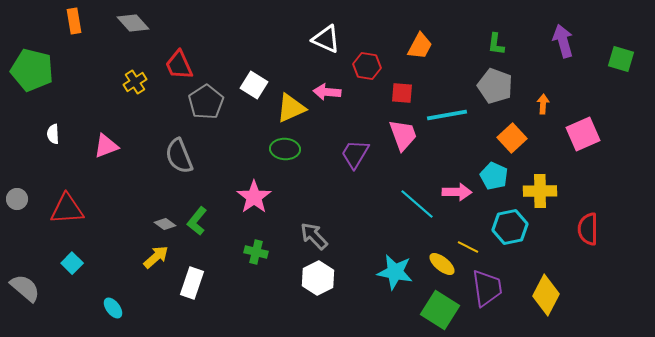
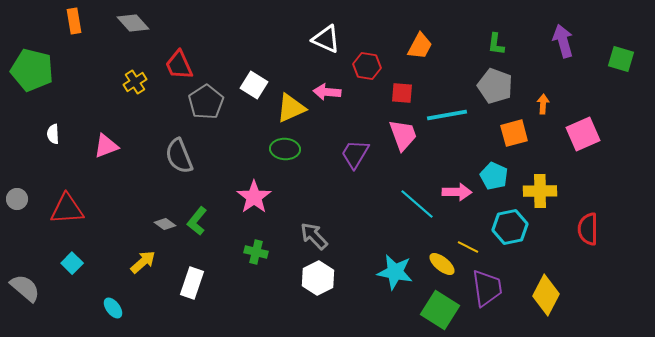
orange square at (512, 138): moved 2 px right, 5 px up; rotated 28 degrees clockwise
yellow arrow at (156, 257): moved 13 px left, 5 px down
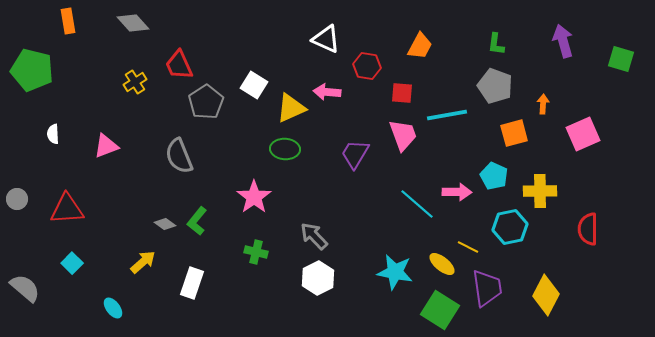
orange rectangle at (74, 21): moved 6 px left
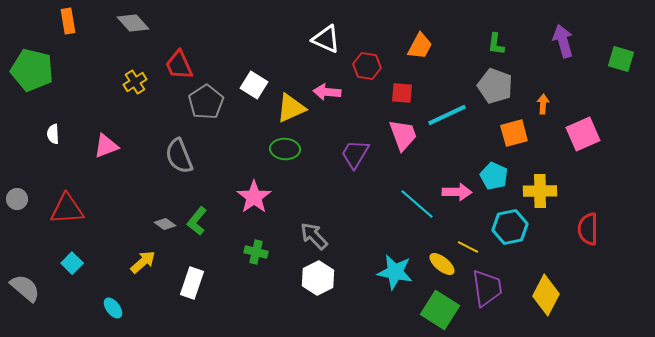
cyan line at (447, 115): rotated 15 degrees counterclockwise
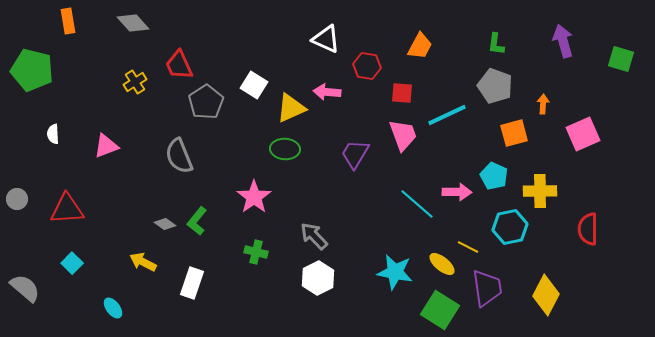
yellow arrow at (143, 262): rotated 112 degrees counterclockwise
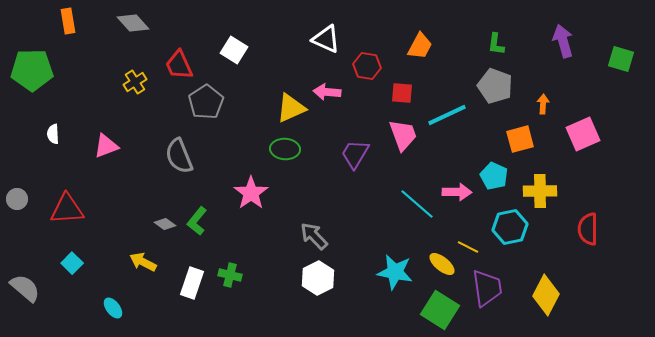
green pentagon at (32, 70): rotated 15 degrees counterclockwise
white square at (254, 85): moved 20 px left, 35 px up
orange square at (514, 133): moved 6 px right, 6 px down
pink star at (254, 197): moved 3 px left, 4 px up
green cross at (256, 252): moved 26 px left, 23 px down
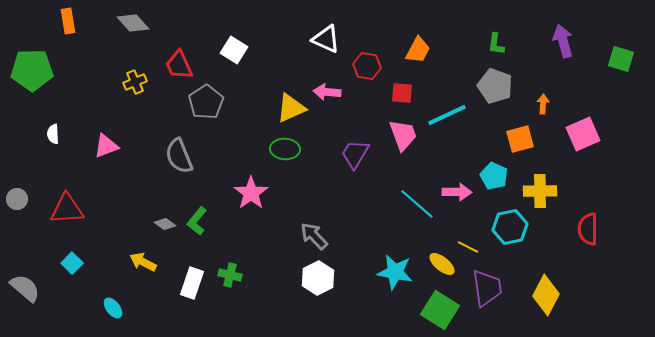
orange trapezoid at (420, 46): moved 2 px left, 4 px down
yellow cross at (135, 82): rotated 10 degrees clockwise
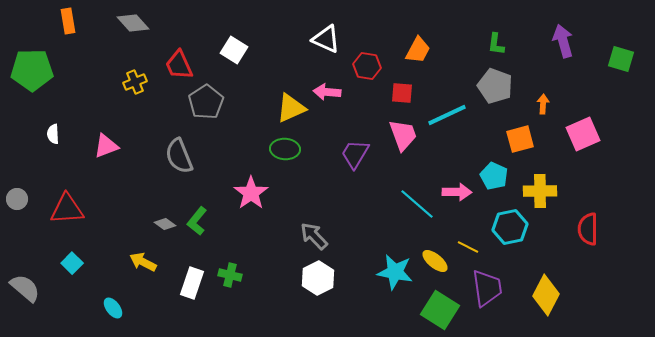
yellow ellipse at (442, 264): moved 7 px left, 3 px up
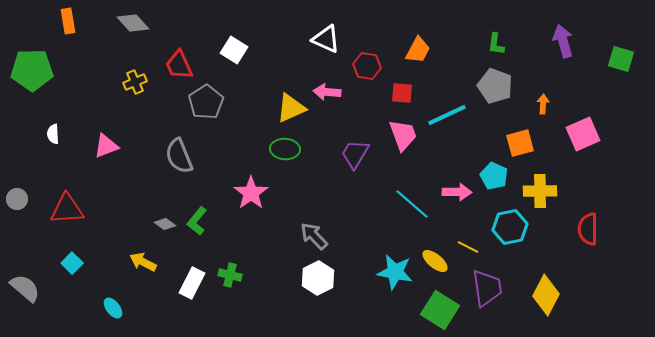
orange square at (520, 139): moved 4 px down
cyan line at (417, 204): moved 5 px left
white rectangle at (192, 283): rotated 8 degrees clockwise
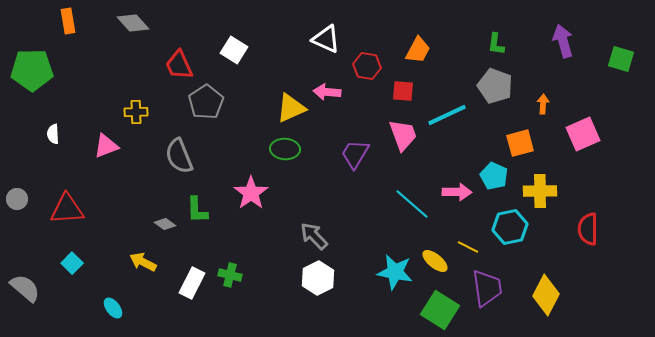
yellow cross at (135, 82): moved 1 px right, 30 px down; rotated 20 degrees clockwise
red square at (402, 93): moved 1 px right, 2 px up
green L-shape at (197, 221): moved 11 px up; rotated 40 degrees counterclockwise
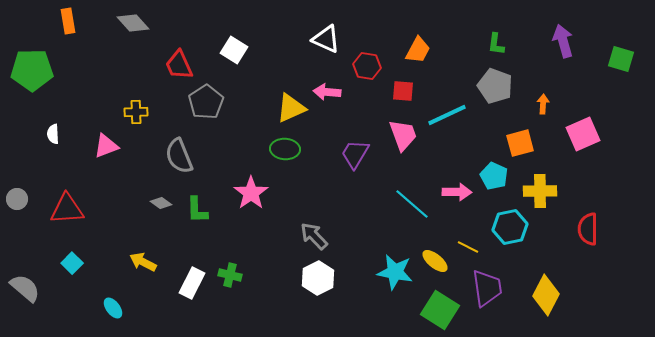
gray diamond at (165, 224): moved 4 px left, 21 px up
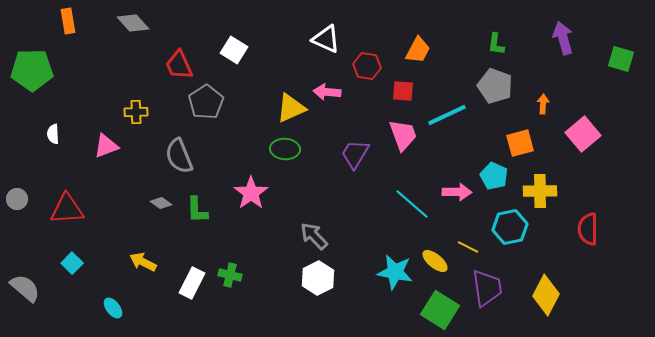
purple arrow at (563, 41): moved 3 px up
pink square at (583, 134): rotated 16 degrees counterclockwise
